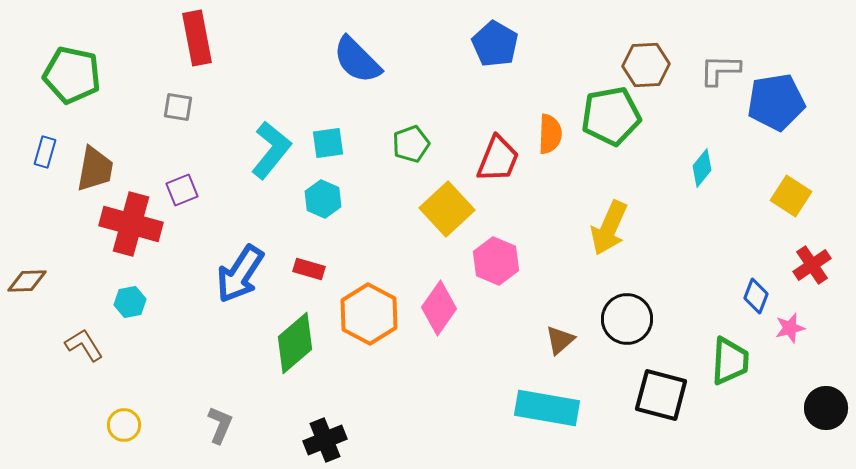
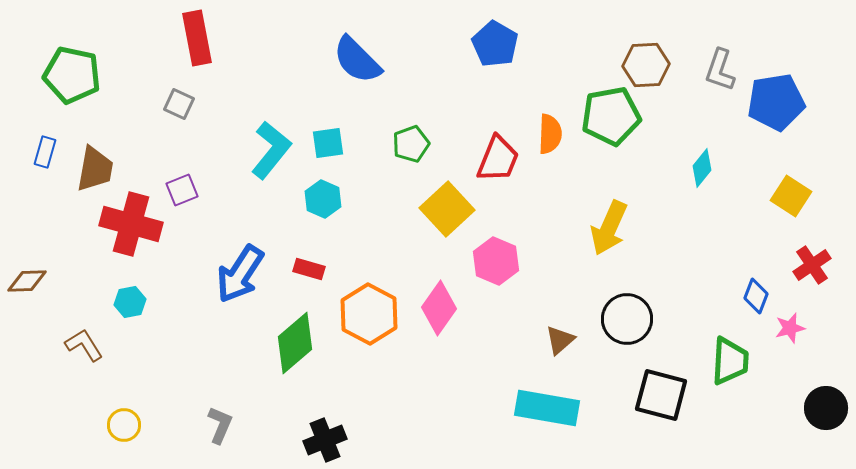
gray L-shape at (720, 70): rotated 72 degrees counterclockwise
gray square at (178, 107): moved 1 px right, 3 px up; rotated 16 degrees clockwise
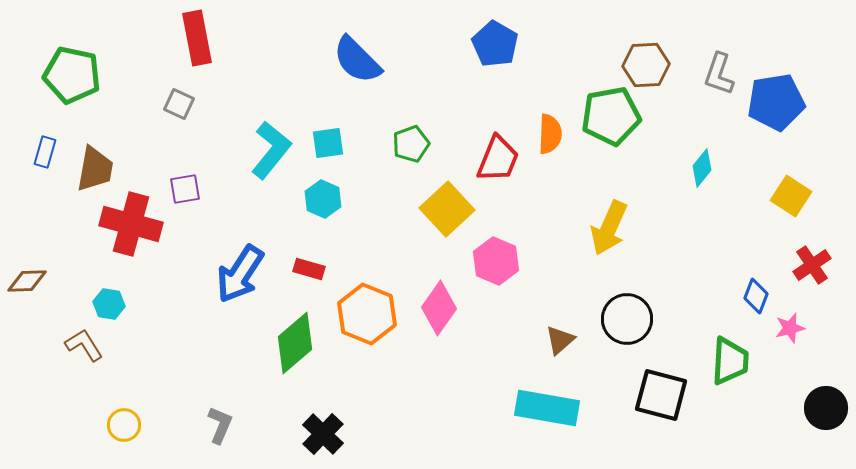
gray L-shape at (720, 70): moved 1 px left, 4 px down
purple square at (182, 190): moved 3 px right, 1 px up; rotated 12 degrees clockwise
cyan hexagon at (130, 302): moved 21 px left, 2 px down; rotated 20 degrees clockwise
orange hexagon at (369, 314): moved 2 px left; rotated 6 degrees counterclockwise
black cross at (325, 440): moved 2 px left, 6 px up; rotated 24 degrees counterclockwise
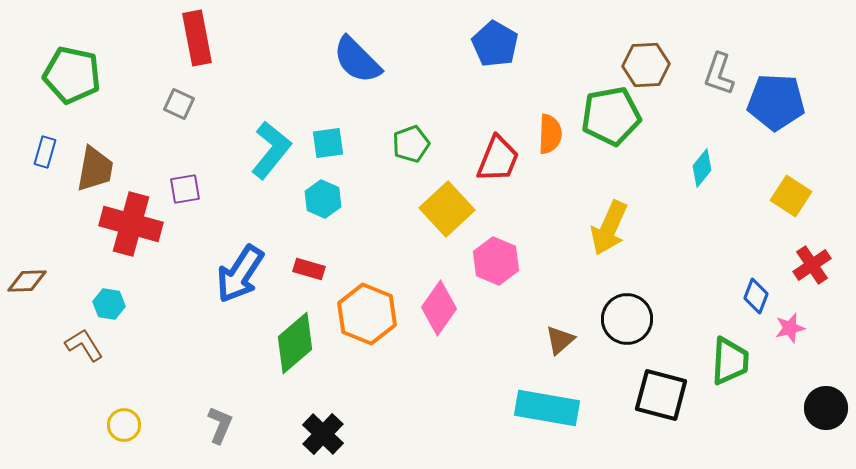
blue pentagon at (776, 102): rotated 12 degrees clockwise
